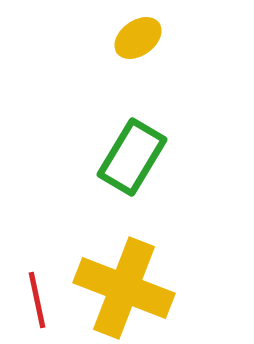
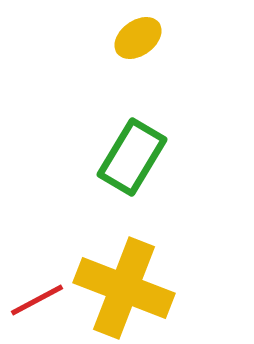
red line: rotated 74 degrees clockwise
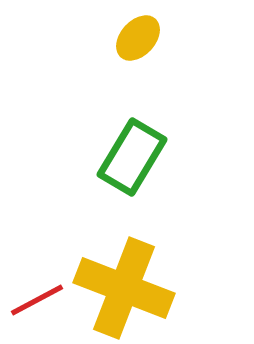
yellow ellipse: rotated 12 degrees counterclockwise
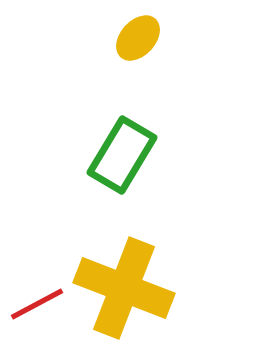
green rectangle: moved 10 px left, 2 px up
red line: moved 4 px down
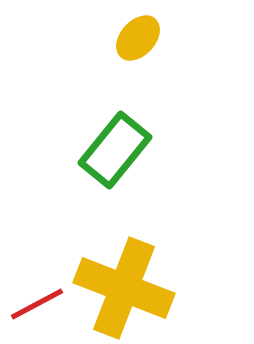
green rectangle: moved 7 px left, 5 px up; rotated 8 degrees clockwise
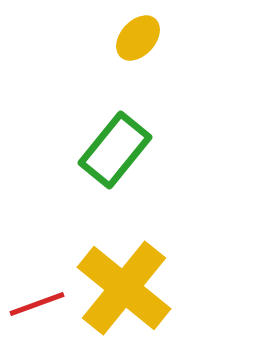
yellow cross: rotated 18 degrees clockwise
red line: rotated 8 degrees clockwise
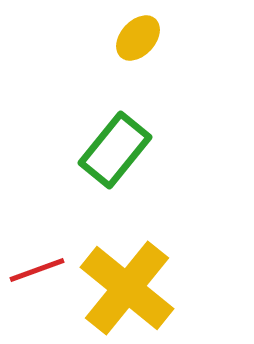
yellow cross: moved 3 px right
red line: moved 34 px up
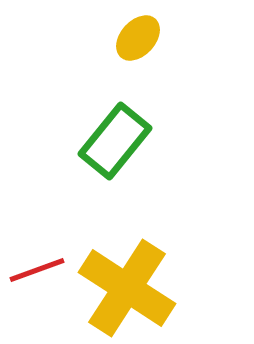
green rectangle: moved 9 px up
yellow cross: rotated 6 degrees counterclockwise
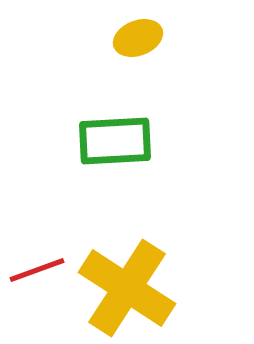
yellow ellipse: rotated 27 degrees clockwise
green rectangle: rotated 48 degrees clockwise
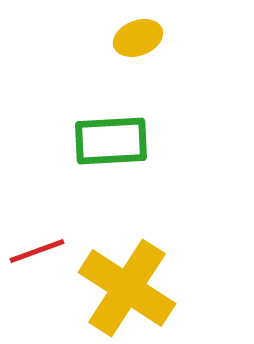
green rectangle: moved 4 px left
red line: moved 19 px up
